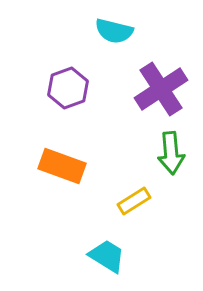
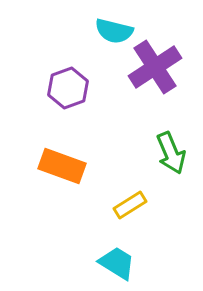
purple cross: moved 6 px left, 22 px up
green arrow: rotated 18 degrees counterclockwise
yellow rectangle: moved 4 px left, 4 px down
cyan trapezoid: moved 10 px right, 7 px down
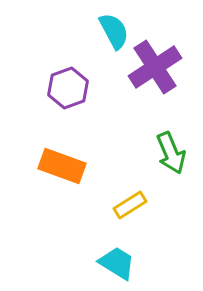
cyan semicircle: rotated 132 degrees counterclockwise
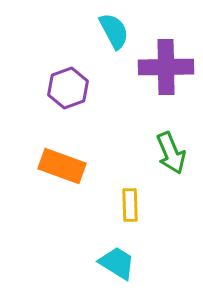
purple cross: moved 11 px right; rotated 32 degrees clockwise
yellow rectangle: rotated 60 degrees counterclockwise
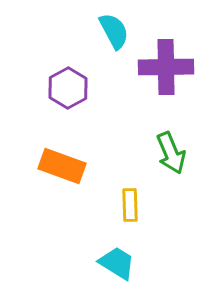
purple hexagon: rotated 9 degrees counterclockwise
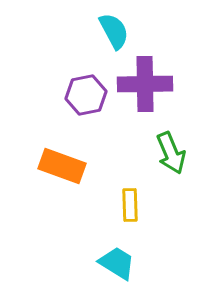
purple cross: moved 21 px left, 17 px down
purple hexagon: moved 18 px right, 7 px down; rotated 18 degrees clockwise
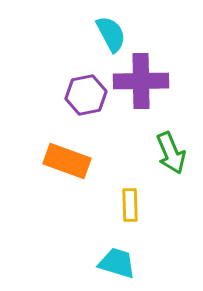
cyan semicircle: moved 3 px left, 3 px down
purple cross: moved 4 px left, 3 px up
orange rectangle: moved 5 px right, 5 px up
cyan trapezoid: rotated 15 degrees counterclockwise
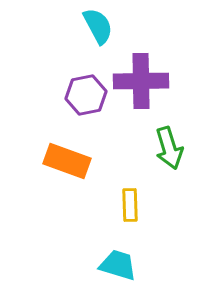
cyan semicircle: moved 13 px left, 8 px up
green arrow: moved 2 px left, 5 px up; rotated 6 degrees clockwise
cyan trapezoid: moved 1 px right, 2 px down
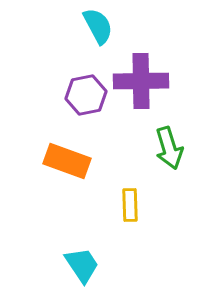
cyan trapezoid: moved 36 px left; rotated 39 degrees clockwise
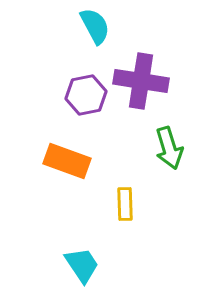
cyan semicircle: moved 3 px left
purple cross: rotated 10 degrees clockwise
yellow rectangle: moved 5 px left, 1 px up
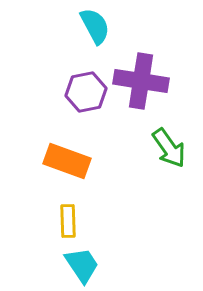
purple hexagon: moved 3 px up
green arrow: rotated 18 degrees counterclockwise
yellow rectangle: moved 57 px left, 17 px down
